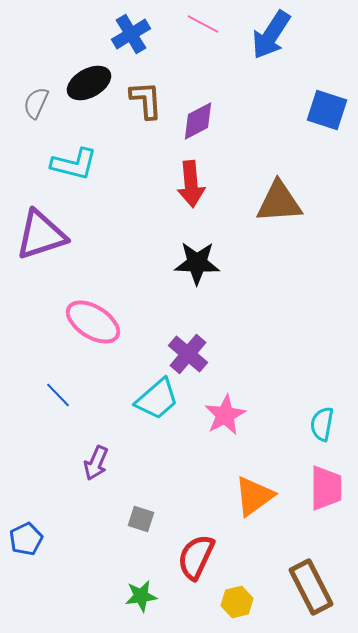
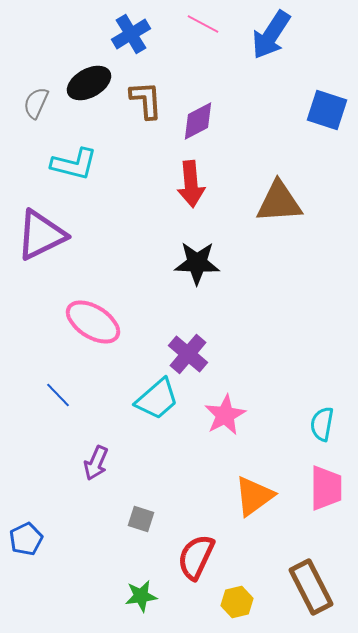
purple triangle: rotated 8 degrees counterclockwise
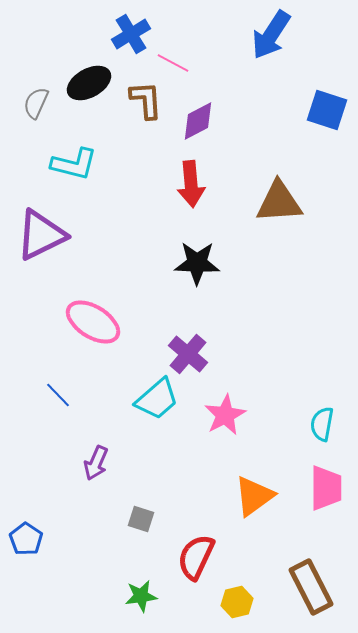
pink line: moved 30 px left, 39 px down
blue pentagon: rotated 12 degrees counterclockwise
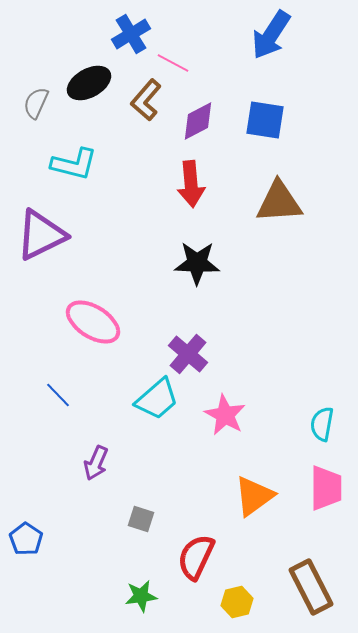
brown L-shape: rotated 135 degrees counterclockwise
blue square: moved 62 px left, 10 px down; rotated 9 degrees counterclockwise
pink star: rotated 15 degrees counterclockwise
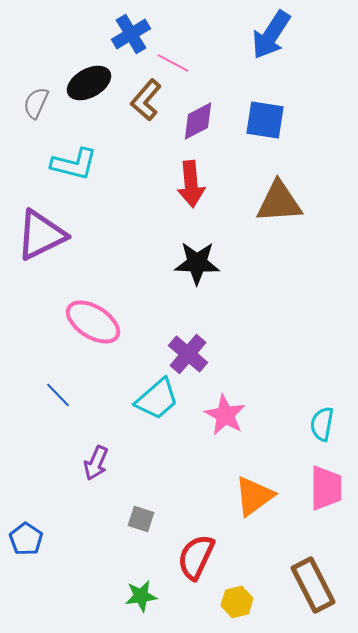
brown rectangle: moved 2 px right, 2 px up
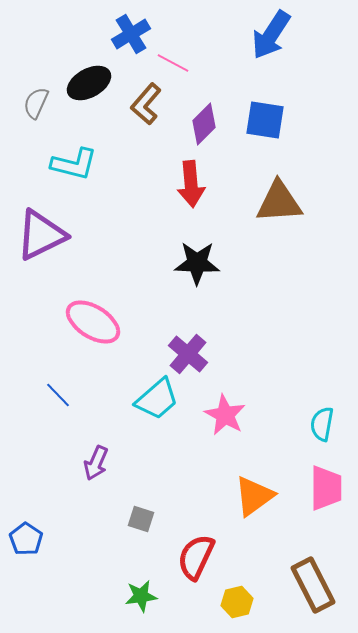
brown L-shape: moved 4 px down
purple diamond: moved 6 px right, 3 px down; rotated 18 degrees counterclockwise
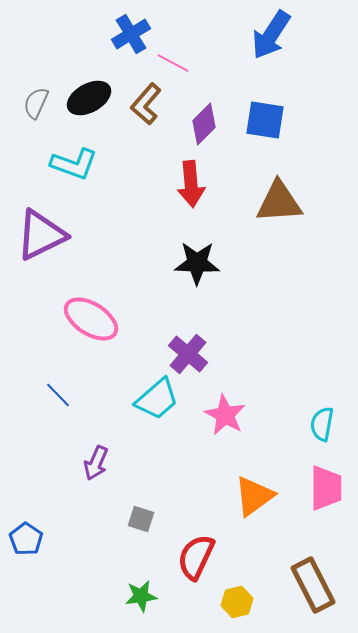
black ellipse: moved 15 px down
cyan L-shape: rotated 6 degrees clockwise
pink ellipse: moved 2 px left, 3 px up
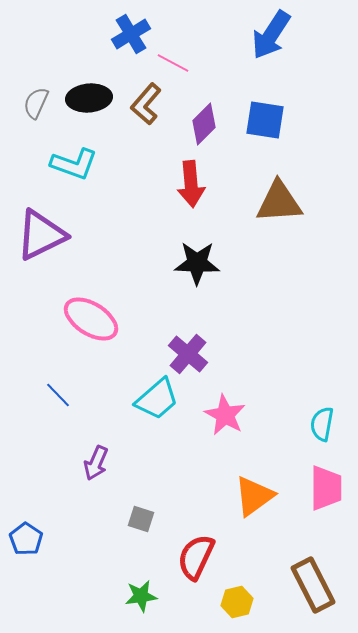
black ellipse: rotated 24 degrees clockwise
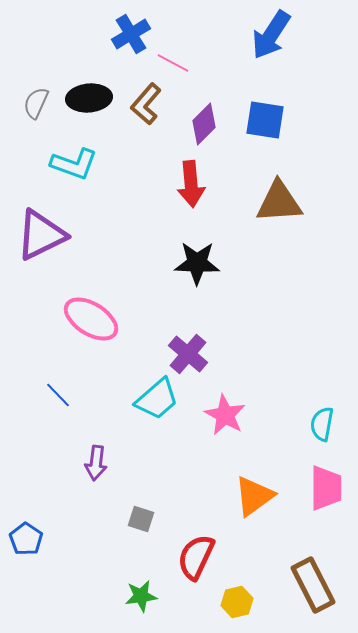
purple arrow: rotated 16 degrees counterclockwise
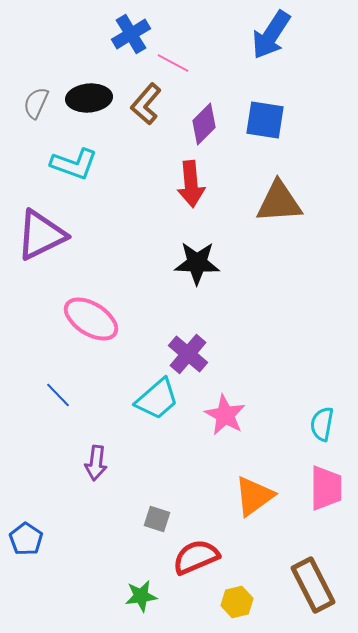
gray square: moved 16 px right
red semicircle: rotated 42 degrees clockwise
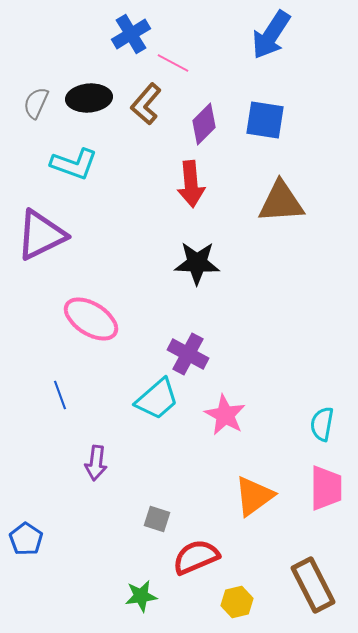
brown triangle: moved 2 px right
purple cross: rotated 12 degrees counterclockwise
blue line: moved 2 px right; rotated 24 degrees clockwise
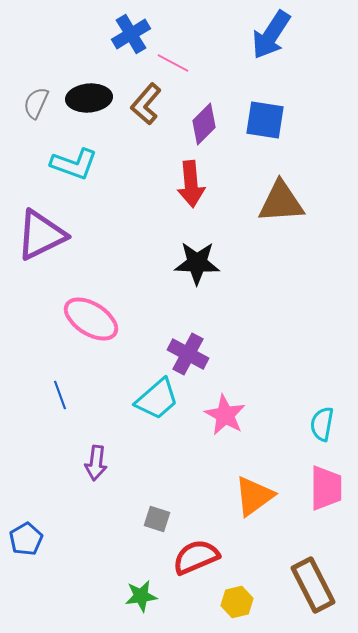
blue pentagon: rotated 8 degrees clockwise
